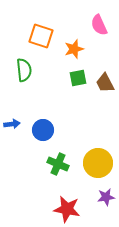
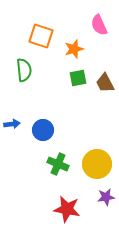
yellow circle: moved 1 px left, 1 px down
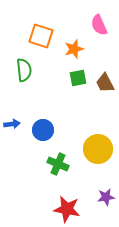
yellow circle: moved 1 px right, 15 px up
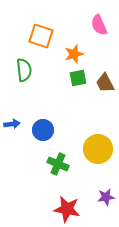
orange star: moved 5 px down
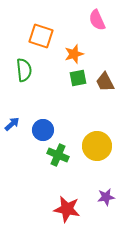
pink semicircle: moved 2 px left, 5 px up
brown trapezoid: moved 1 px up
blue arrow: rotated 35 degrees counterclockwise
yellow circle: moved 1 px left, 3 px up
green cross: moved 9 px up
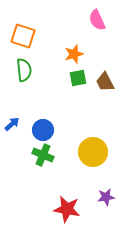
orange square: moved 18 px left
yellow circle: moved 4 px left, 6 px down
green cross: moved 15 px left
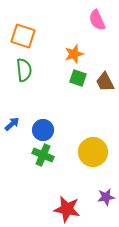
green square: rotated 30 degrees clockwise
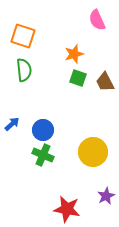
purple star: moved 1 px up; rotated 18 degrees counterclockwise
